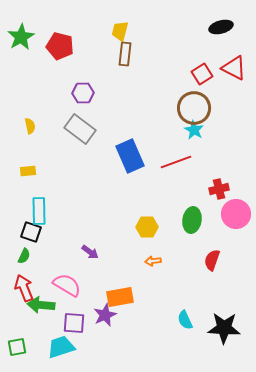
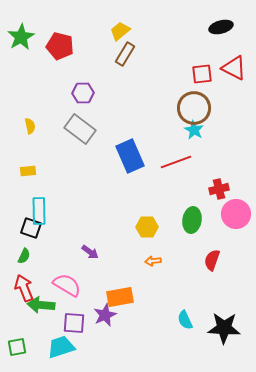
yellow trapezoid: rotated 35 degrees clockwise
brown rectangle: rotated 25 degrees clockwise
red square: rotated 25 degrees clockwise
black square: moved 4 px up
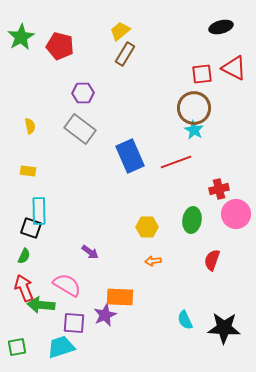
yellow rectangle: rotated 14 degrees clockwise
orange rectangle: rotated 12 degrees clockwise
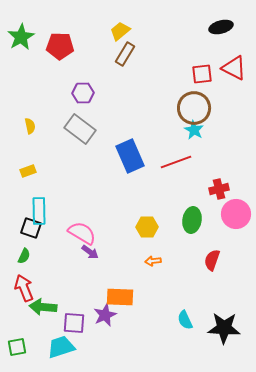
red pentagon: rotated 12 degrees counterclockwise
yellow rectangle: rotated 28 degrees counterclockwise
pink semicircle: moved 15 px right, 52 px up
green arrow: moved 2 px right, 2 px down
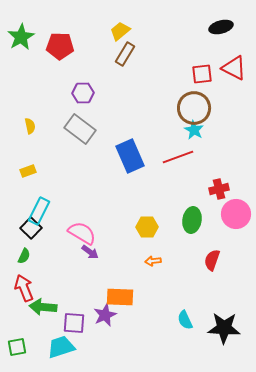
red line: moved 2 px right, 5 px up
cyan rectangle: rotated 28 degrees clockwise
black square: rotated 25 degrees clockwise
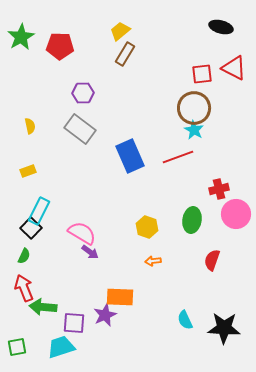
black ellipse: rotated 30 degrees clockwise
yellow hexagon: rotated 20 degrees clockwise
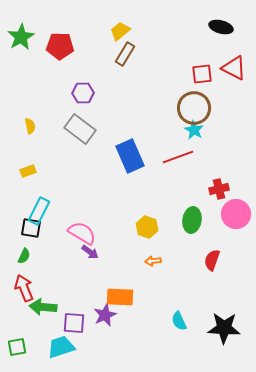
black square: rotated 35 degrees counterclockwise
cyan semicircle: moved 6 px left, 1 px down
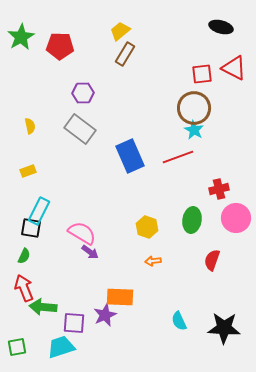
pink circle: moved 4 px down
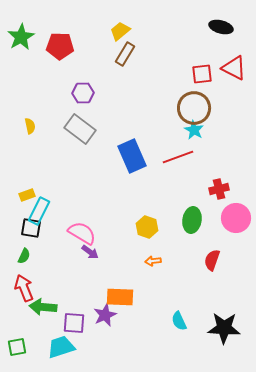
blue rectangle: moved 2 px right
yellow rectangle: moved 1 px left, 24 px down
